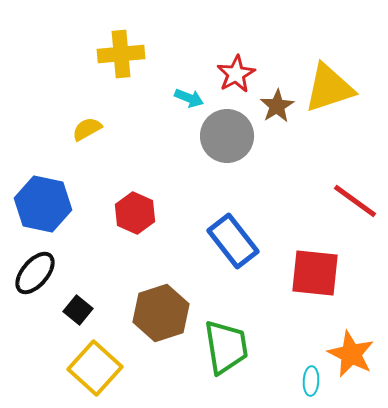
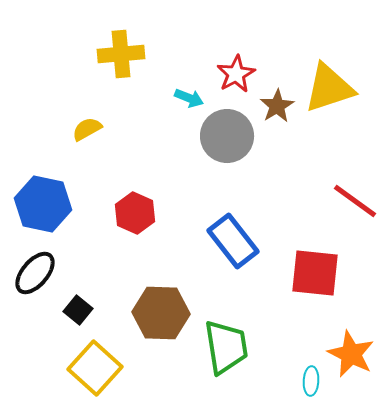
brown hexagon: rotated 20 degrees clockwise
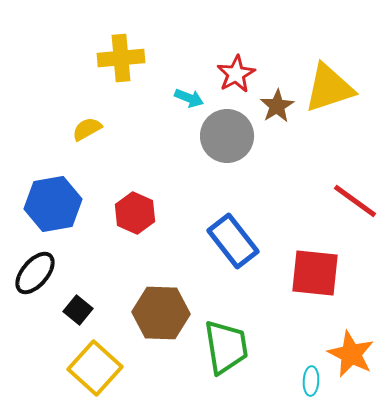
yellow cross: moved 4 px down
blue hexagon: moved 10 px right; rotated 22 degrees counterclockwise
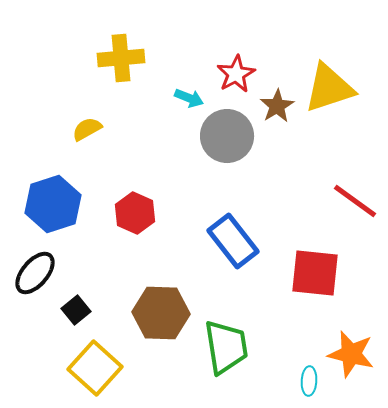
blue hexagon: rotated 8 degrees counterclockwise
black square: moved 2 px left; rotated 12 degrees clockwise
orange star: rotated 12 degrees counterclockwise
cyan ellipse: moved 2 px left
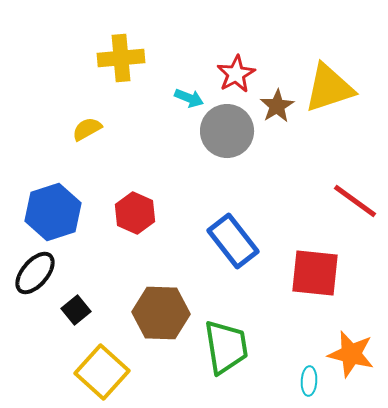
gray circle: moved 5 px up
blue hexagon: moved 8 px down
yellow square: moved 7 px right, 4 px down
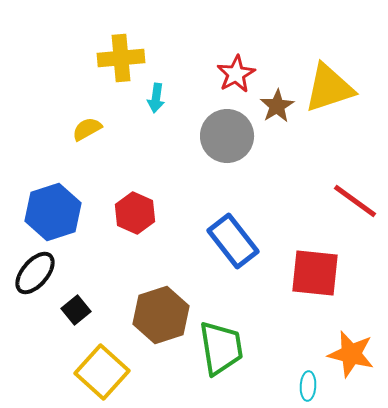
cyan arrow: moved 33 px left; rotated 76 degrees clockwise
gray circle: moved 5 px down
brown hexagon: moved 2 px down; rotated 20 degrees counterclockwise
green trapezoid: moved 5 px left, 1 px down
cyan ellipse: moved 1 px left, 5 px down
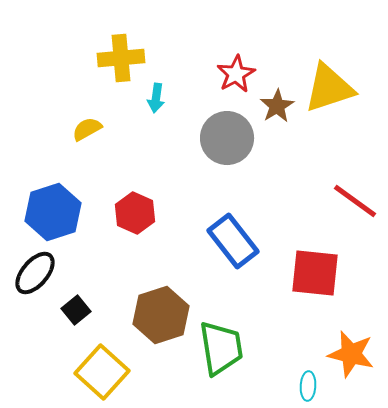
gray circle: moved 2 px down
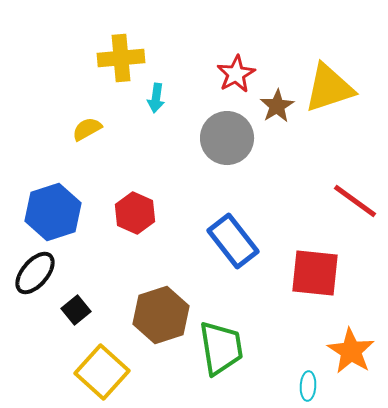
orange star: moved 3 px up; rotated 18 degrees clockwise
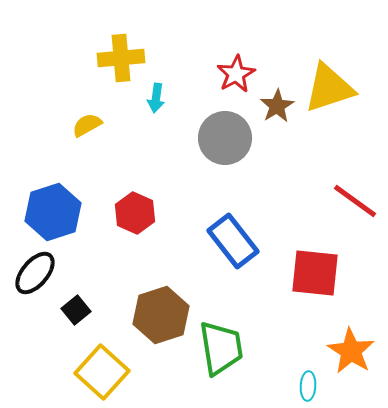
yellow semicircle: moved 4 px up
gray circle: moved 2 px left
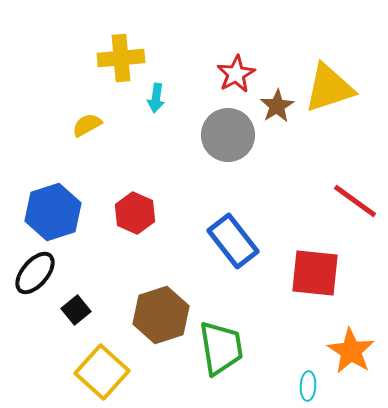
gray circle: moved 3 px right, 3 px up
